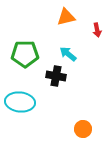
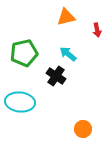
green pentagon: moved 1 px left, 1 px up; rotated 12 degrees counterclockwise
black cross: rotated 24 degrees clockwise
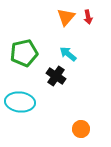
orange triangle: rotated 36 degrees counterclockwise
red arrow: moved 9 px left, 13 px up
orange circle: moved 2 px left
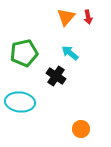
cyan arrow: moved 2 px right, 1 px up
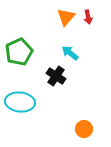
green pentagon: moved 5 px left, 1 px up; rotated 12 degrees counterclockwise
orange circle: moved 3 px right
